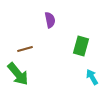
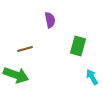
green rectangle: moved 3 px left
green arrow: moved 2 px left, 1 px down; rotated 30 degrees counterclockwise
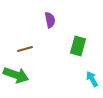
cyan arrow: moved 2 px down
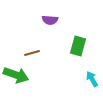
purple semicircle: rotated 105 degrees clockwise
brown line: moved 7 px right, 4 px down
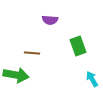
green rectangle: rotated 36 degrees counterclockwise
brown line: rotated 21 degrees clockwise
green arrow: rotated 10 degrees counterclockwise
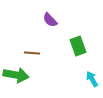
purple semicircle: rotated 42 degrees clockwise
